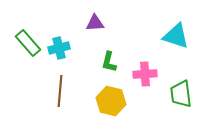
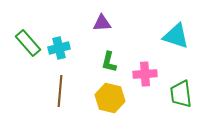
purple triangle: moved 7 px right
yellow hexagon: moved 1 px left, 3 px up
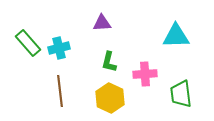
cyan triangle: rotated 20 degrees counterclockwise
brown line: rotated 12 degrees counterclockwise
yellow hexagon: rotated 12 degrees clockwise
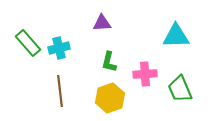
green trapezoid: moved 1 px left, 5 px up; rotated 16 degrees counterclockwise
yellow hexagon: rotated 16 degrees clockwise
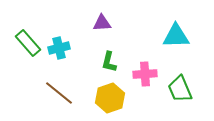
brown line: moved 1 px left, 2 px down; rotated 44 degrees counterclockwise
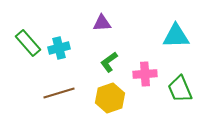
green L-shape: rotated 40 degrees clockwise
brown line: rotated 56 degrees counterclockwise
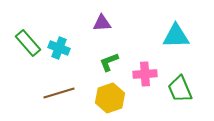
cyan cross: rotated 35 degrees clockwise
green L-shape: rotated 15 degrees clockwise
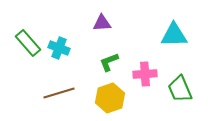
cyan triangle: moved 2 px left, 1 px up
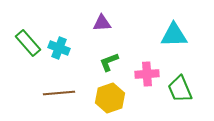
pink cross: moved 2 px right
brown line: rotated 12 degrees clockwise
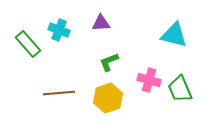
purple triangle: moved 1 px left
cyan triangle: rotated 16 degrees clockwise
green rectangle: moved 1 px down
cyan cross: moved 18 px up
pink cross: moved 2 px right, 6 px down; rotated 20 degrees clockwise
yellow hexagon: moved 2 px left
